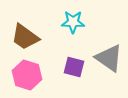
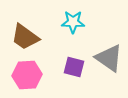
pink hexagon: rotated 20 degrees counterclockwise
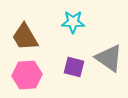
brown trapezoid: rotated 24 degrees clockwise
